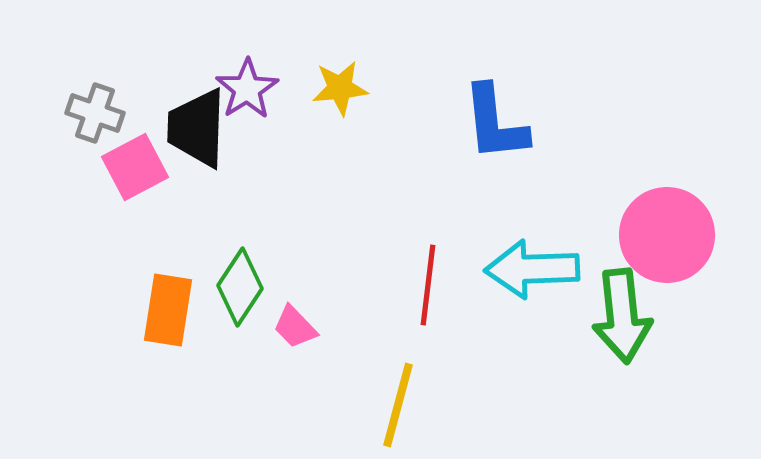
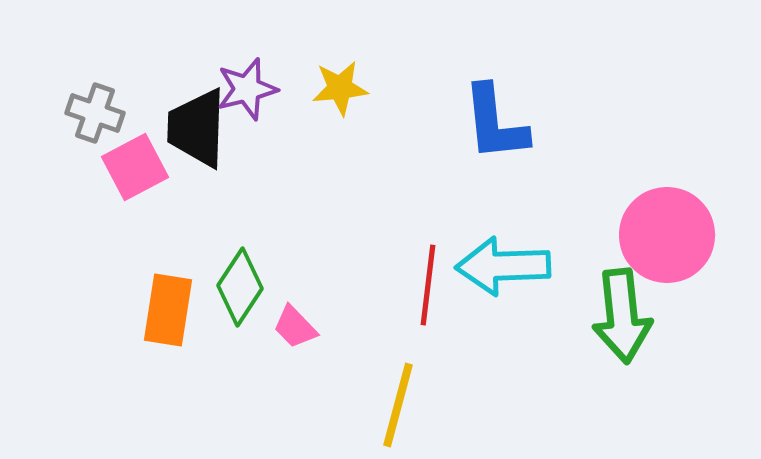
purple star: rotated 18 degrees clockwise
cyan arrow: moved 29 px left, 3 px up
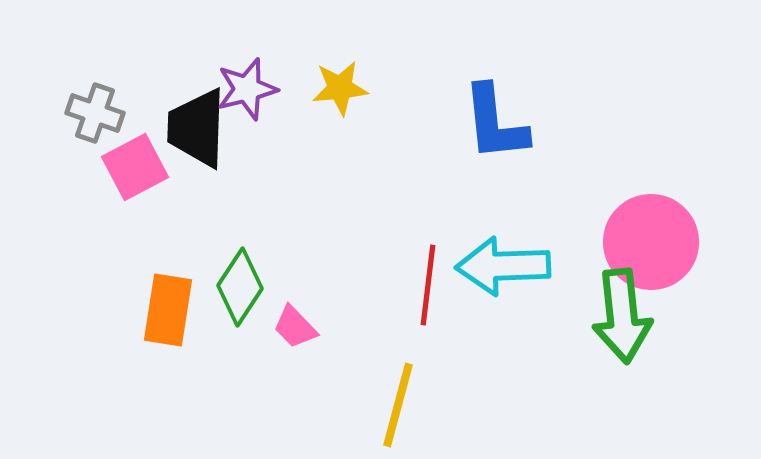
pink circle: moved 16 px left, 7 px down
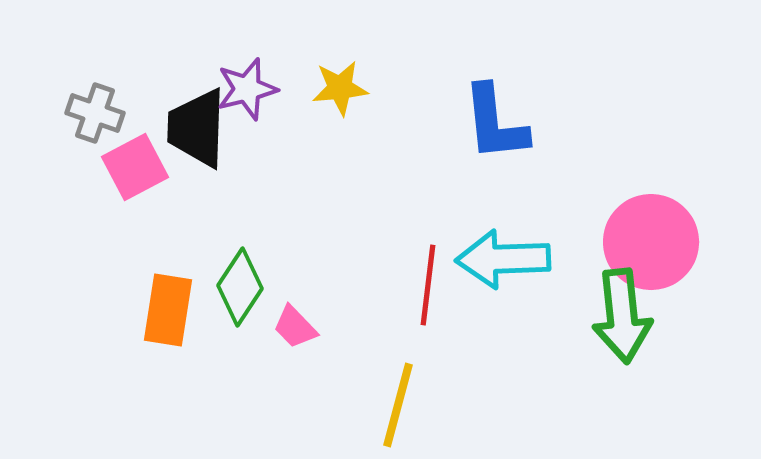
cyan arrow: moved 7 px up
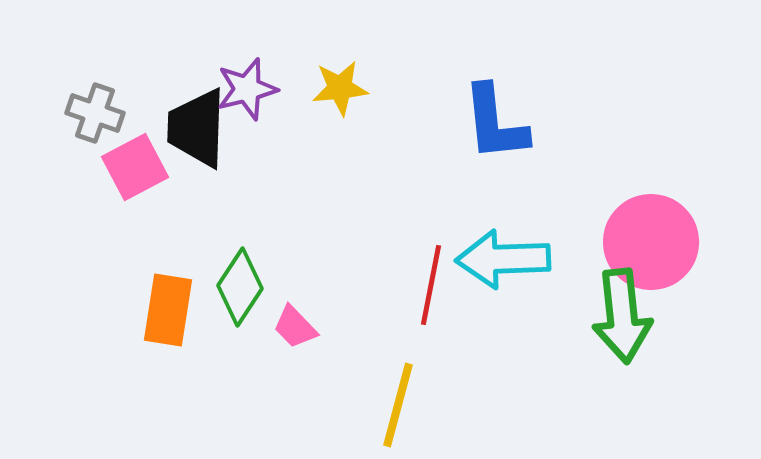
red line: moved 3 px right; rotated 4 degrees clockwise
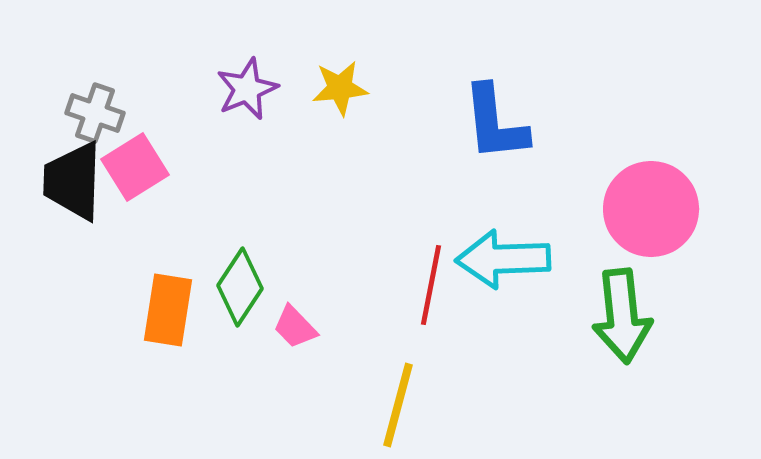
purple star: rotated 8 degrees counterclockwise
black trapezoid: moved 124 px left, 53 px down
pink square: rotated 4 degrees counterclockwise
pink circle: moved 33 px up
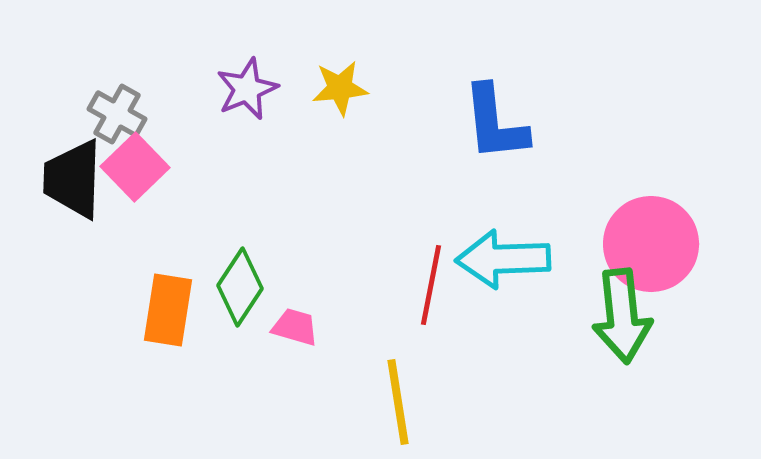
gray cross: moved 22 px right, 1 px down; rotated 10 degrees clockwise
pink square: rotated 12 degrees counterclockwise
black trapezoid: moved 2 px up
pink circle: moved 35 px down
pink trapezoid: rotated 150 degrees clockwise
yellow line: moved 3 px up; rotated 24 degrees counterclockwise
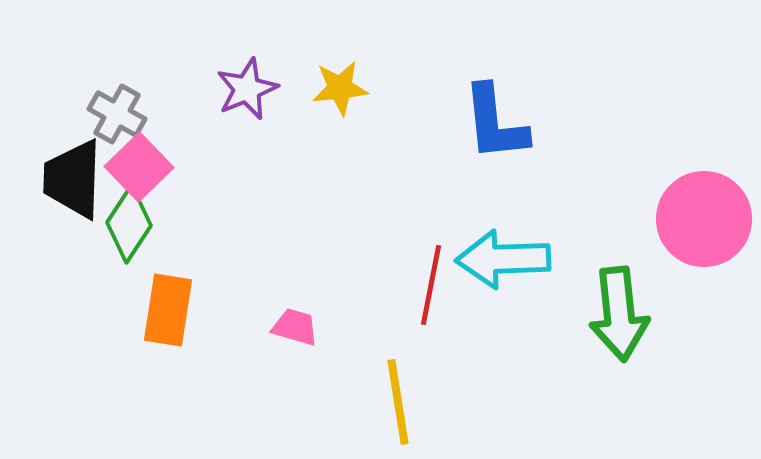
pink square: moved 4 px right
pink circle: moved 53 px right, 25 px up
green diamond: moved 111 px left, 63 px up
green arrow: moved 3 px left, 2 px up
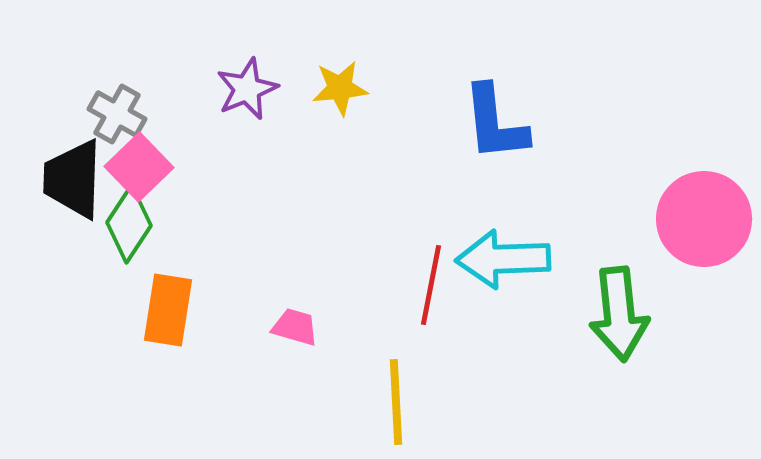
yellow line: moved 2 px left; rotated 6 degrees clockwise
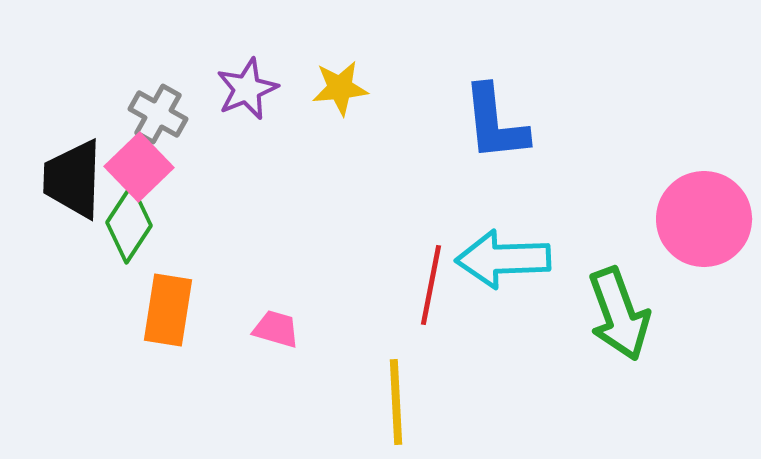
gray cross: moved 41 px right
green arrow: rotated 14 degrees counterclockwise
pink trapezoid: moved 19 px left, 2 px down
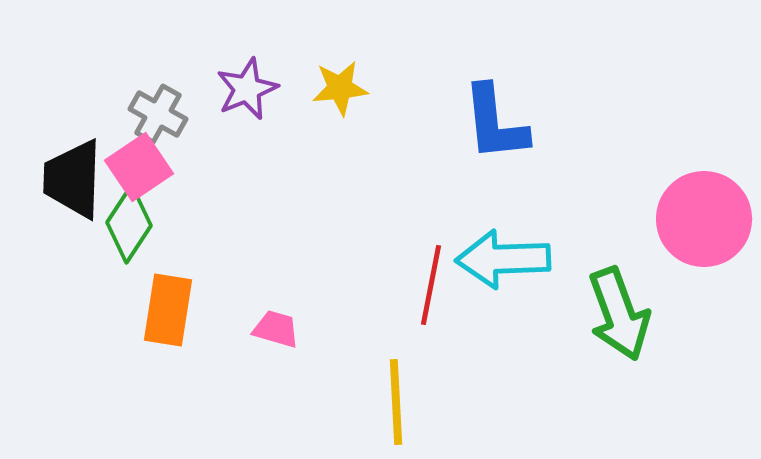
pink square: rotated 10 degrees clockwise
